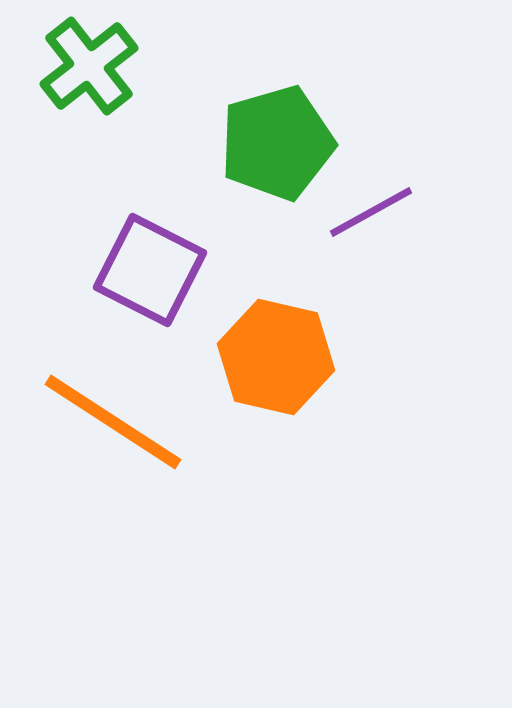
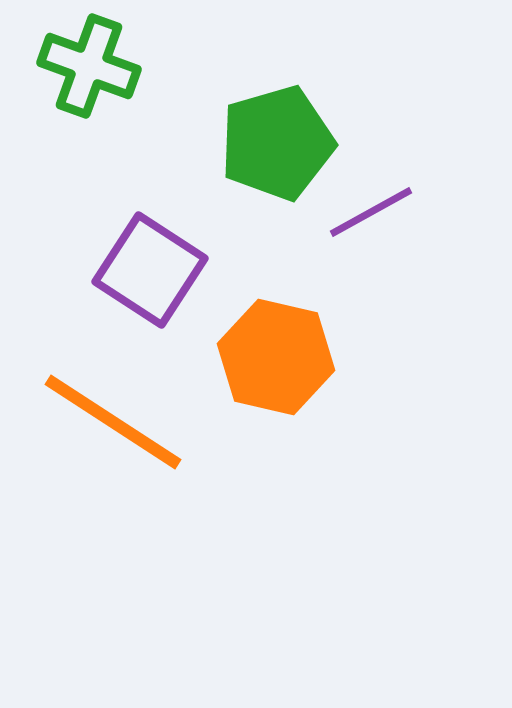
green cross: rotated 32 degrees counterclockwise
purple square: rotated 6 degrees clockwise
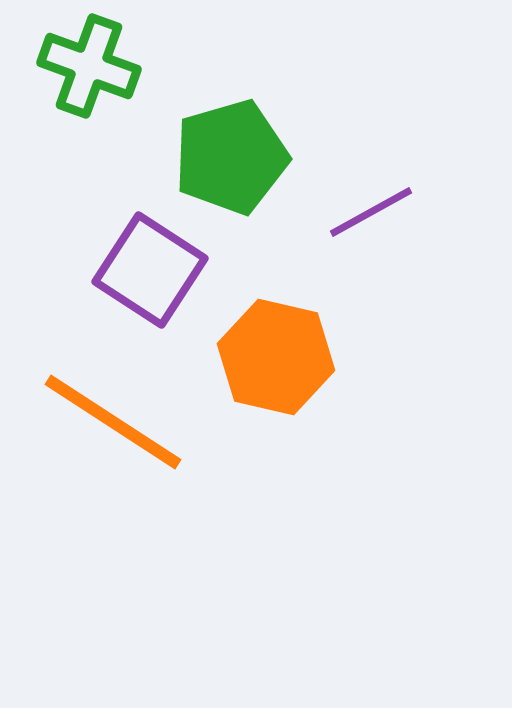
green pentagon: moved 46 px left, 14 px down
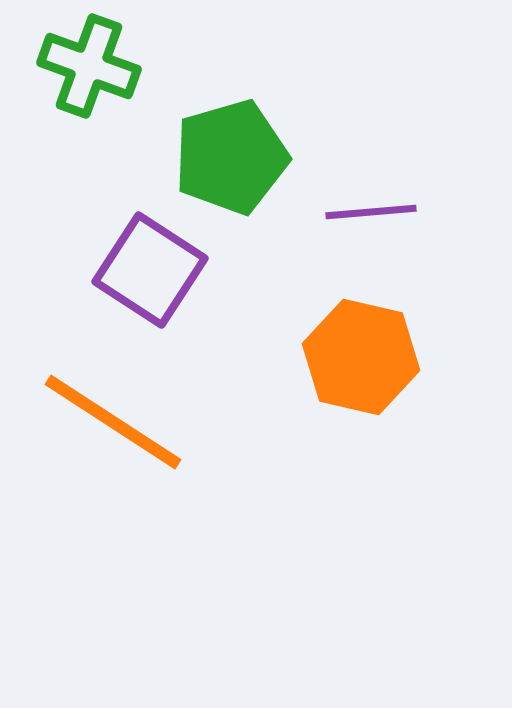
purple line: rotated 24 degrees clockwise
orange hexagon: moved 85 px right
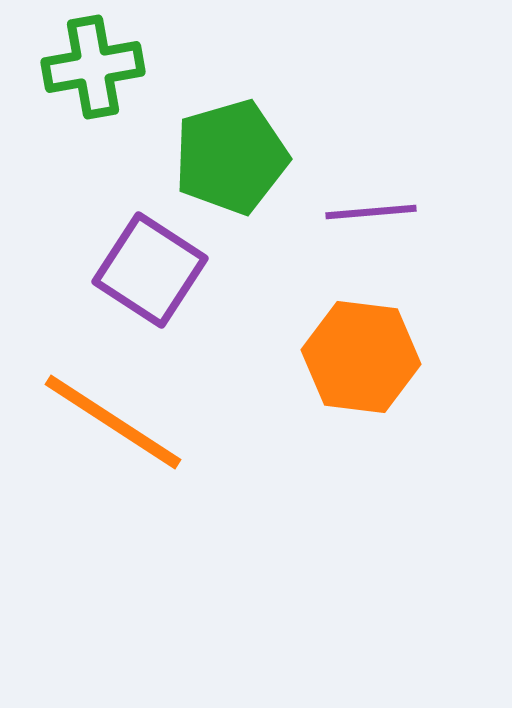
green cross: moved 4 px right, 1 px down; rotated 30 degrees counterclockwise
orange hexagon: rotated 6 degrees counterclockwise
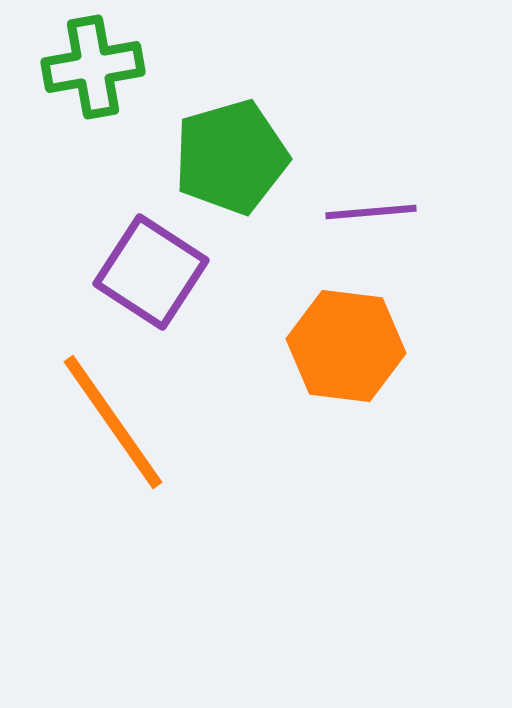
purple square: moved 1 px right, 2 px down
orange hexagon: moved 15 px left, 11 px up
orange line: rotated 22 degrees clockwise
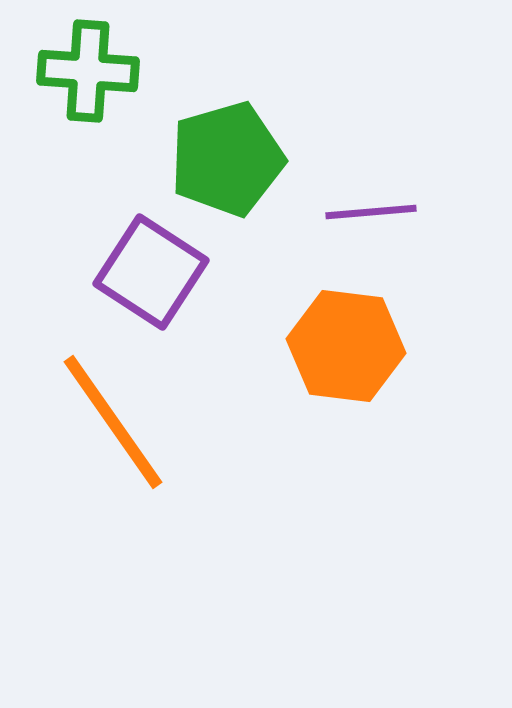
green cross: moved 5 px left, 4 px down; rotated 14 degrees clockwise
green pentagon: moved 4 px left, 2 px down
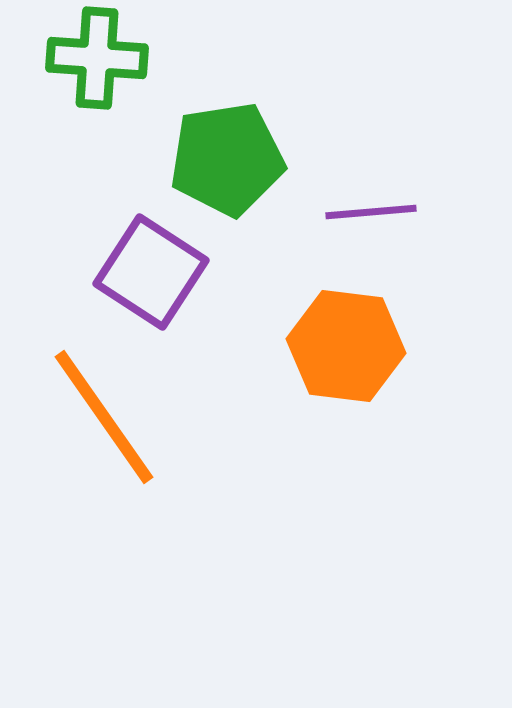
green cross: moved 9 px right, 13 px up
green pentagon: rotated 7 degrees clockwise
orange line: moved 9 px left, 5 px up
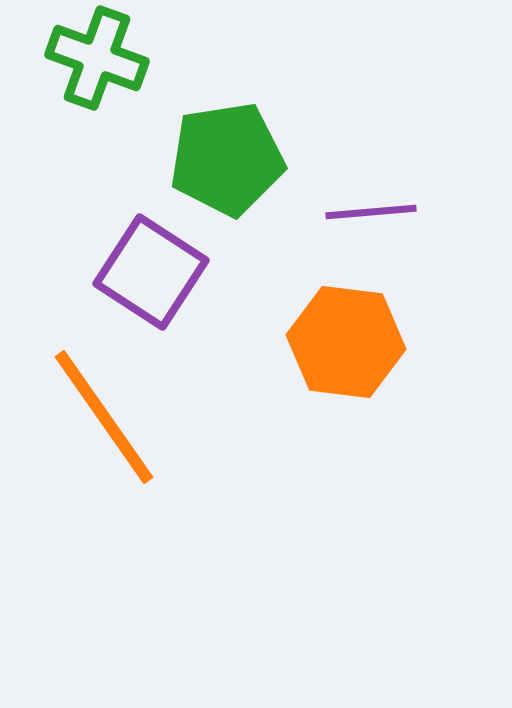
green cross: rotated 16 degrees clockwise
orange hexagon: moved 4 px up
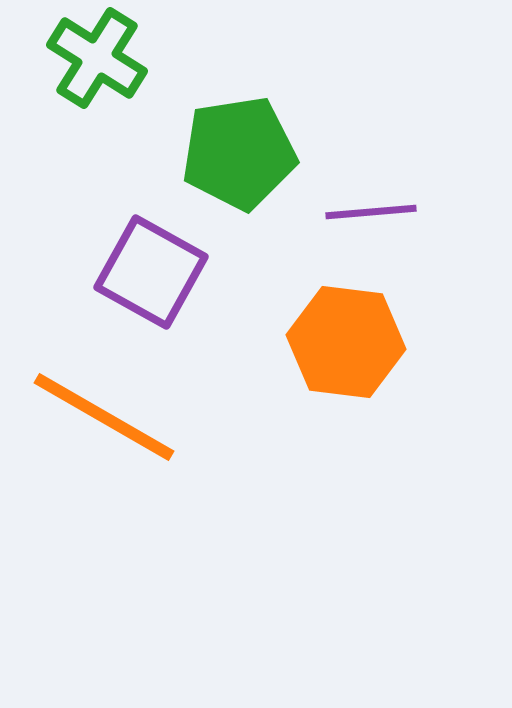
green cross: rotated 12 degrees clockwise
green pentagon: moved 12 px right, 6 px up
purple square: rotated 4 degrees counterclockwise
orange line: rotated 25 degrees counterclockwise
